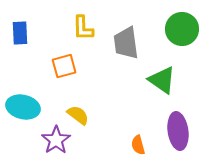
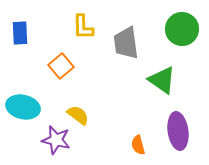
yellow L-shape: moved 1 px up
orange square: moved 3 px left; rotated 25 degrees counterclockwise
purple star: rotated 24 degrees counterclockwise
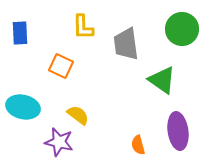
gray trapezoid: moved 1 px down
orange square: rotated 25 degrees counterclockwise
purple star: moved 3 px right, 2 px down
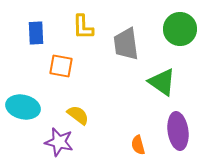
green circle: moved 2 px left
blue rectangle: moved 16 px right
orange square: rotated 15 degrees counterclockwise
green triangle: moved 2 px down
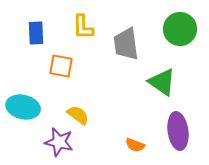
orange semicircle: moved 3 px left; rotated 54 degrees counterclockwise
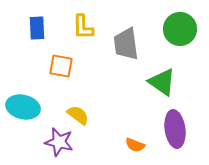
blue rectangle: moved 1 px right, 5 px up
purple ellipse: moved 3 px left, 2 px up
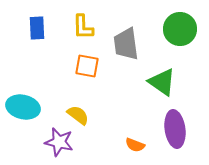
orange square: moved 26 px right
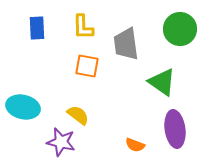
purple star: moved 2 px right
